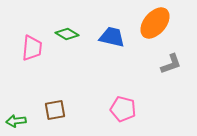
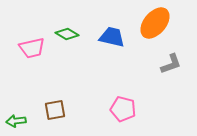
pink trapezoid: rotated 72 degrees clockwise
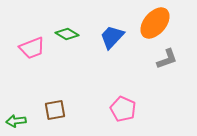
blue trapezoid: rotated 60 degrees counterclockwise
pink trapezoid: rotated 8 degrees counterclockwise
gray L-shape: moved 4 px left, 5 px up
pink pentagon: rotated 10 degrees clockwise
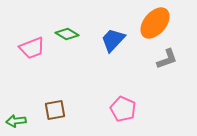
blue trapezoid: moved 1 px right, 3 px down
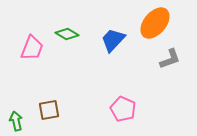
pink trapezoid: rotated 48 degrees counterclockwise
gray L-shape: moved 3 px right
brown square: moved 6 px left
green arrow: rotated 84 degrees clockwise
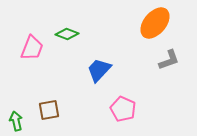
green diamond: rotated 10 degrees counterclockwise
blue trapezoid: moved 14 px left, 30 px down
gray L-shape: moved 1 px left, 1 px down
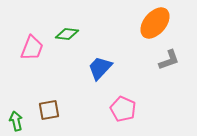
green diamond: rotated 15 degrees counterclockwise
blue trapezoid: moved 1 px right, 2 px up
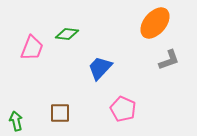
brown square: moved 11 px right, 3 px down; rotated 10 degrees clockwise
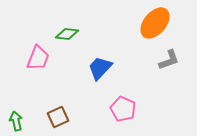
pink trapezoid: moved 6 px right, 10 px down
brown square: moved 2 px left, 4 px down; rotated 25 degrees counterclockwise
